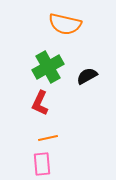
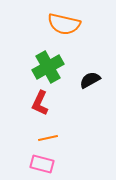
orange semicircle: moved 1 px left
black semicircle: moved 3 px right, 4 px down
pink rectangle: rotated 70 degrees counterclockwise
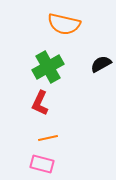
black semicircle: moved 11 px right, 16 px up
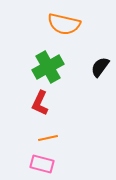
black semicircle: moved 1 px left, 3 px down; rotated 25 degrees counterclockwise
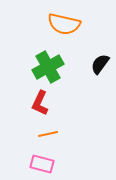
black semicircle: moved 3 px up
orange line: moved 4 px up
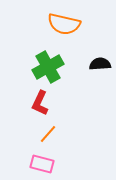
black semicircle: rotated 50 degrees clockwise
orange line: rotated 36 degrees counterclockwise
